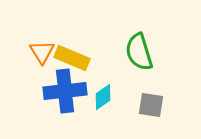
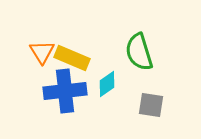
cyan diamond: moved 4 px right, 13 px up
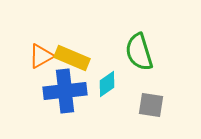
orange triangle: moved 1 px left, 4 px down; rotated 32 degrees clockwise
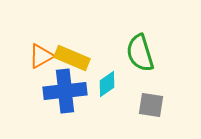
green semicircle: moved 1 px right, 1 px down
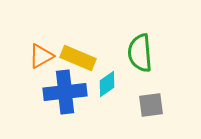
green semicircle: rotated 12 degrees clockwise
yellow rectangle: moved 6 px right
blue cross: moved 1 px down
gray square: rotated 16 degrees counterclockwise
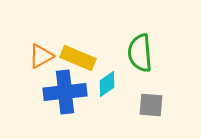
gray square: rotated 12 degrees clockwise
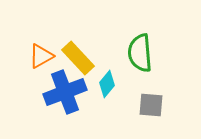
yellow rectangle: rotated 24 degrees clockwise
cyan diamond: rotated 16 degrees counterclockwise
blue cross: rotated 15 degrees counterclockwise
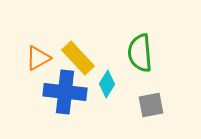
orange triangle: moved 3 px left, 2 px down
cyan diamond: rotated 8 degrees counterclockwise
blue cross: rotated 27 degrees clockwise
gray square: rotated 16 degrees counterclockwise
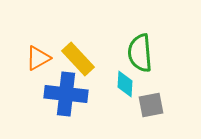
yellow rectangle: moved 1 px down
cyan diamond: moved 18 px right; rotated 28 degrees counterclockwise
blue cross: moved 1 px right, 2 px down
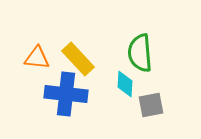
orange triangle: moved 1 px left; rotated 36 degrees clockwise
